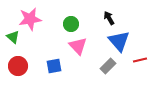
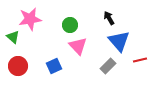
green circle: moved 1 px left, 1 px down
blue square: rotated 14 degrees counterclockwise
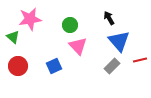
gray rectangle: moved 4 px right
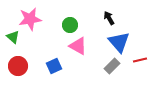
blue triangle: moved 1 px down
pink triangle: rotated 18 degrees counterclockwise
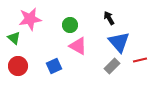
green triangle: moved 1 px right, 1 px down
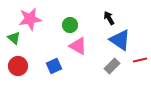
blue triangle: moved 1 px right, 2 px up; rotated 15 degrees counterclockwise
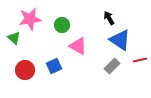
green circle: moved 8 px left
red circle: moved 7 px right, 4 px down
